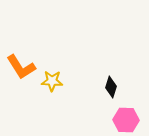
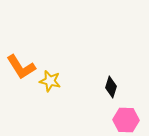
yellow star: moved 2 px left; rotated 10 degrees clockwise
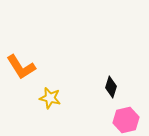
yellow star: moved 17 px down
pink hexagon: rotated 15 degrees counterclockwise
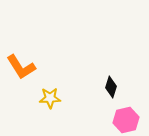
yellow star: rotated 15 degrees counterclockwise
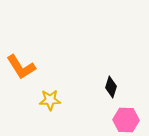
yellow star: moved 2 px down
pink hexagon: rotated 15 degrees clockwise
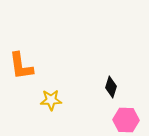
orange L-shape: moved 1 px up; rotated 24 degrees clockwise
yellow star: moved 1 px right
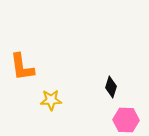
orange L-shape: moved 1 px right, 1 px down
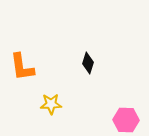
black diamond: moved 23 px left, 24 px up
yellow star: moved 4 px down
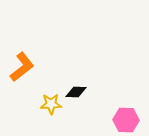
black diamond: moved 12 px left, 29 px down; rotated 75 degrees clockwise
orange L-shape: rotated 120 degrees counterclockwise
